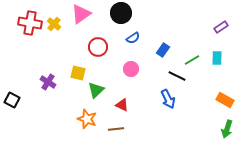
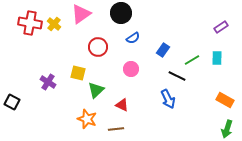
black square: moved 2 px down
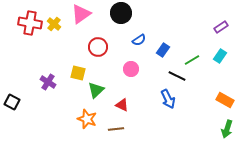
blue semicircle: moved 6 px right, 2 px down
cyan rectangle: moved 3 px right, 2 px up; rotated 32 degrees clockwise
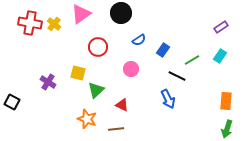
orange rectangle: moved 1 px right, 1 px down; rotated 66 degrees clockwise
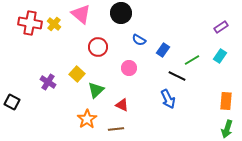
pink triangle: rotated 45 degrees counterclockwise
blue semicircle: rotated 64 degrees clockwise
pink circle: moved 2 px left, 1 px up
yellow square: moved 1 px left, 1 px down; rotated 28 degrees clockwise
orange star: rotated 18 degrees clockwise
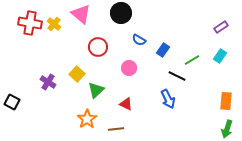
red triangle: moved 4 px right, 1 px up
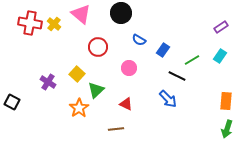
blue arrow: rotated 18 degrees counterclockwise
orange star: moved 8 px left, 11 px up
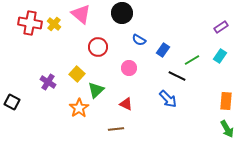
black circle: moved 1 px right
green arrow: rotated 48 degrees counterclockwise
